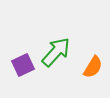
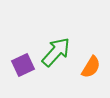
orange semicircle: moved 2 px left
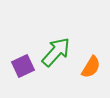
purple square: moved 1 px down
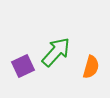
orange semicircle: rotated 15 degrees counterclockwise
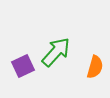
orange semicircle: moved 4 px right
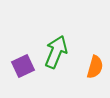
green arrow: rotated 20 degrees counterclockwise
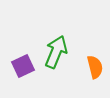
orange semicircle: rotated 30 degrees counterclockwise
